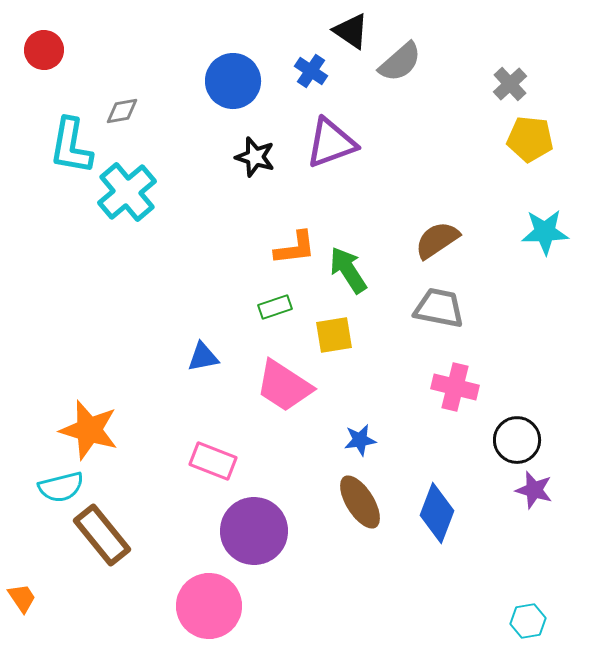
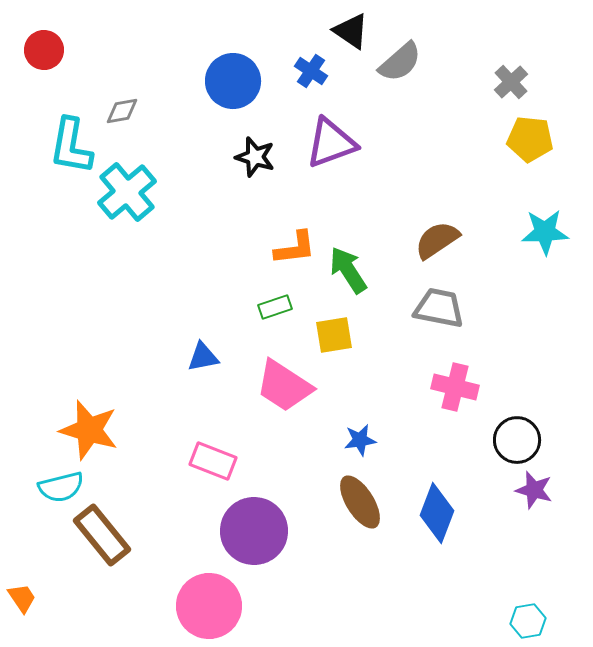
gray cross: moved 1 px right, 2 px up
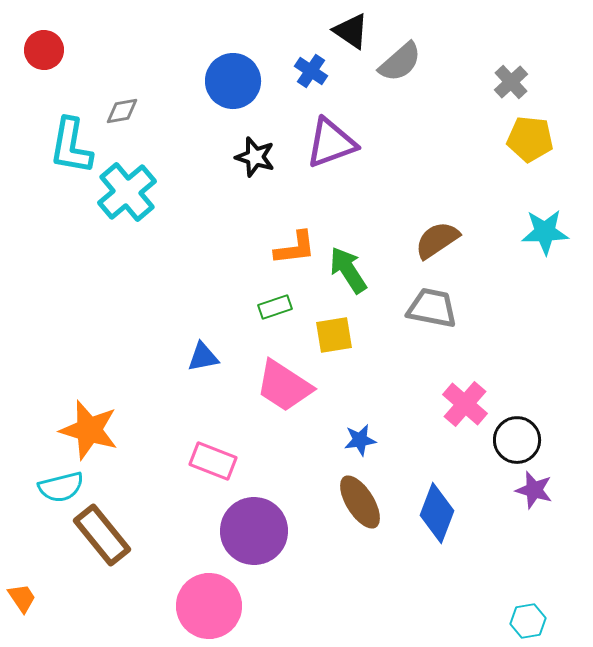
gray trapezoid: moved 7 px left
pink cross: moved 10 px right, 17 px down; rotated 27 degrees clockwise
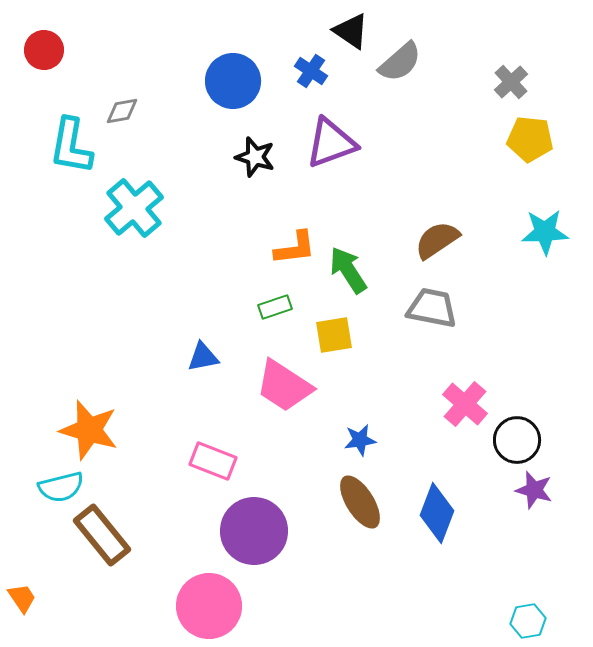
cyan cross: moved 7 px right, 16 px down
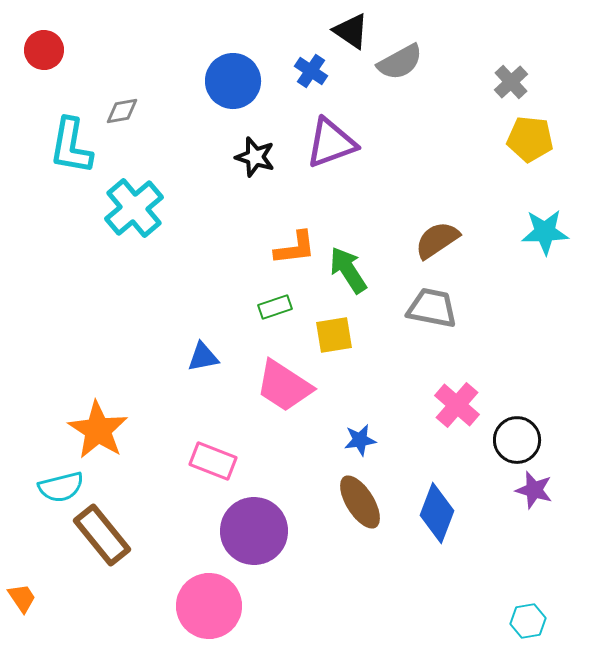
gray semicircle: rotated 12 degrees clockwise
pink cross: moved 8 px left, 1 px down
orange star: moved 9 px right; rotated 16 degrees clockwise
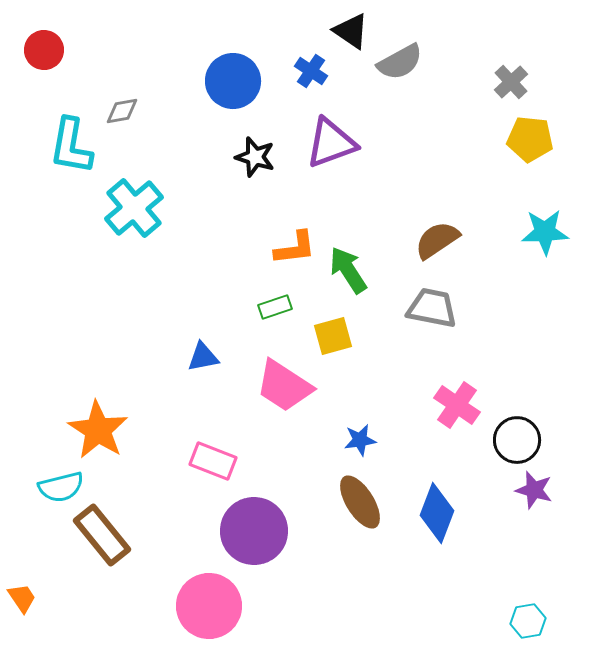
yellow square: moved 1 px left, 1 px down; rotated 6 degrees counterclockwise
pink cross: rotated 6 degrees counterclockwise
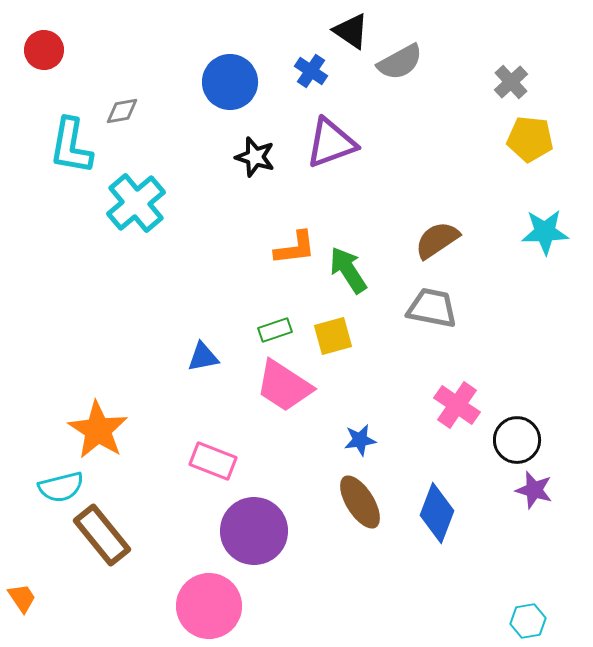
blue circle: moved 3 px left, 1 px down
cyan cross: moved 2 px right, 5 px up
green rectangle: moved 23 px down
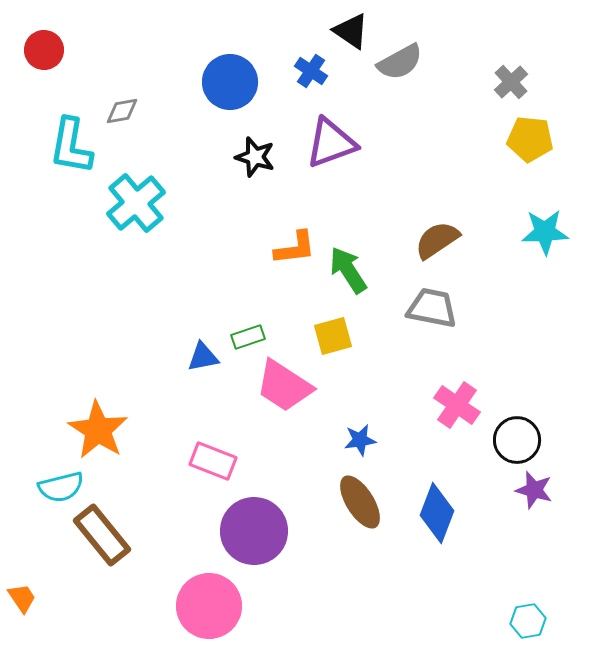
green rectangle: moved 27 px left, 7 px down
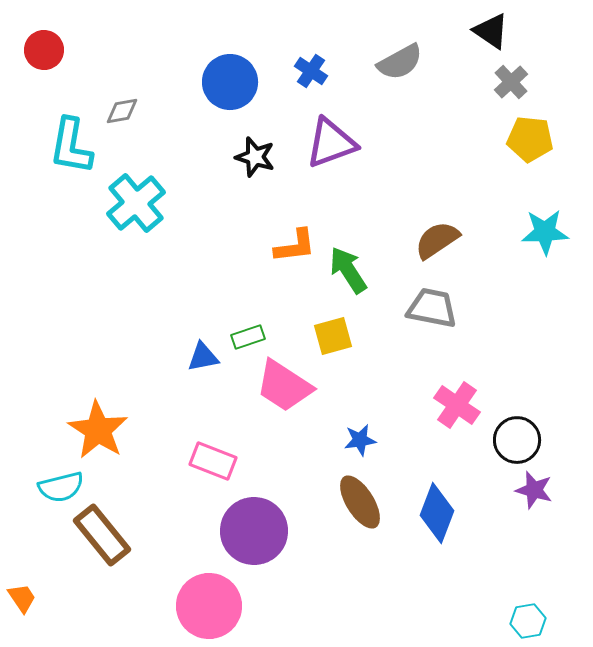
black triangle: moved 140 px right
orange L-shape: moved 2 px up
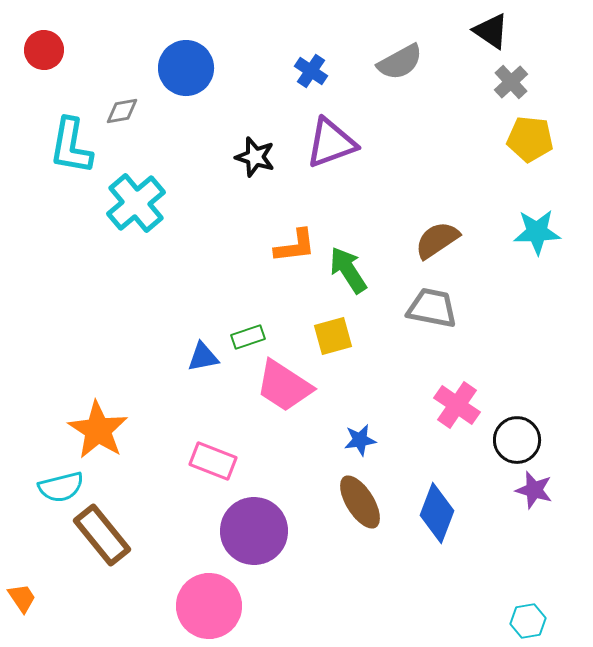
blue circle: moved 44 px left, 14 px up
cyan star: moved 8 px left
